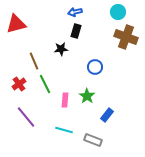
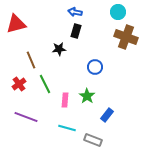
blue arrow: rotated 24 degrees clockwise
black star: moved 2 px left
brown line: moved 3 px left, 1 px up
purple line: rotated 30 degrees counterclockwise
cyan line: moved 3 px right, 2 px up
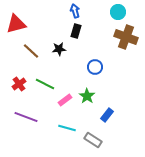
blue arrow: moved 1 px up; rotated 64 degrees clockwise
brown line: moved 9 px up; rotated 24 degrees counterclockwise
green line: rotated 36 degrees counterclockwise
pink rectangle: rotated 48 degrees clockwise
gray rectangle: rotated 12 degrees clockwise
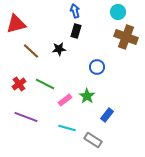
blue circle: moved 2 px right
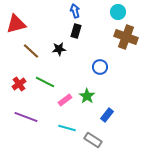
blue circle: moved 3 px right
green line: moved 2 px up
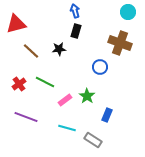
cyan circle: moved 10 px right
brown cross: moved 6 px left, 6 px down
blue rectangle: rotated 16 degrees counterclockwise
